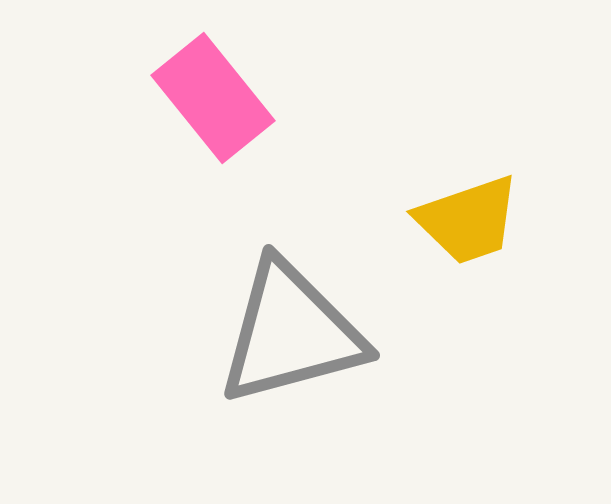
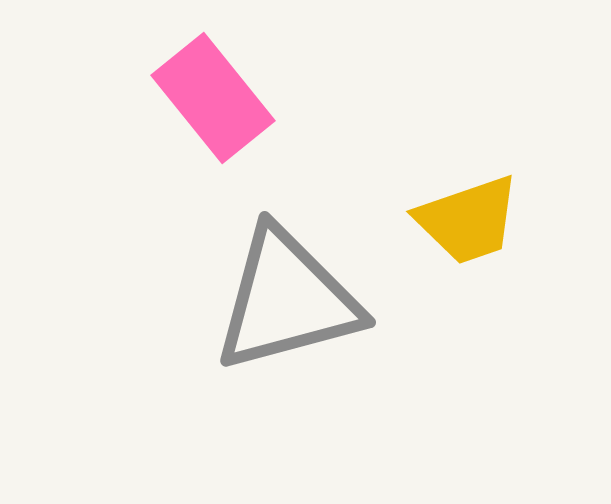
gray triangle: moved 4 px left, 33 px up
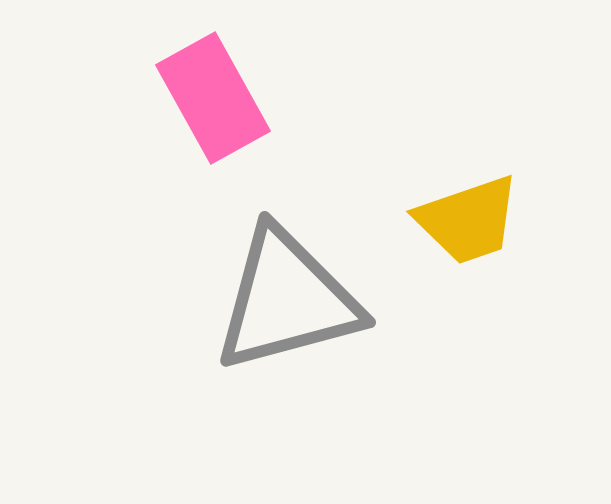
pink rectangle: rotated 10 degrees clockwise
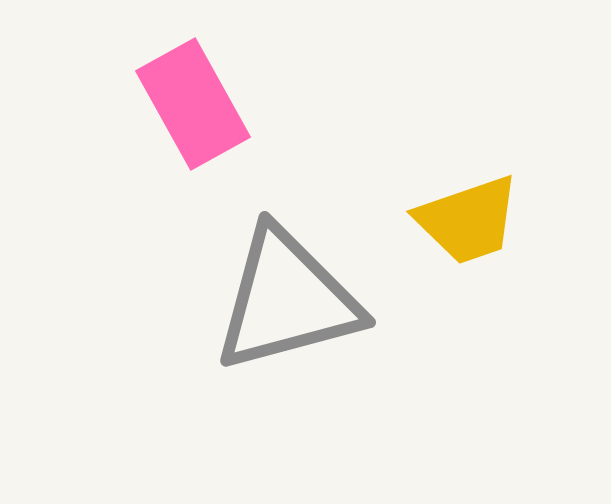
pink rectangle: moved 20 px left, 6 px down
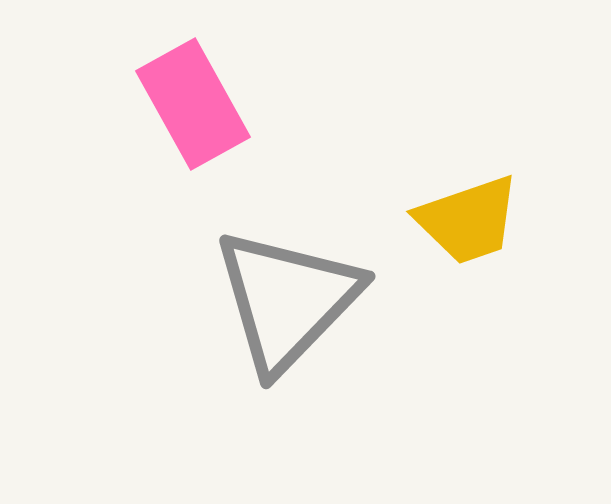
gray triangle: rotated 31 degrees counterclockwise
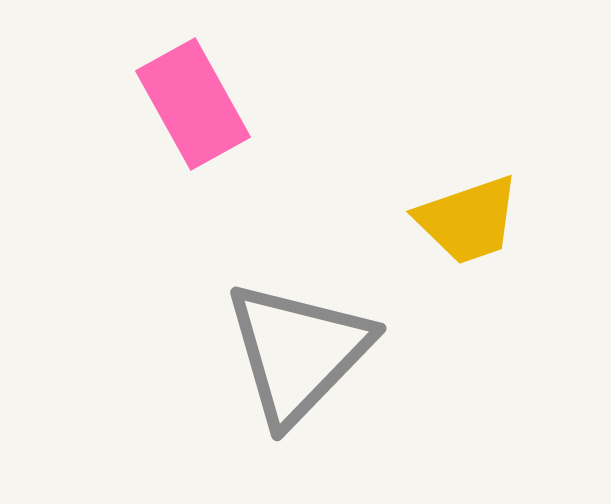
gray triangle: moved 11 px right, 52 px down
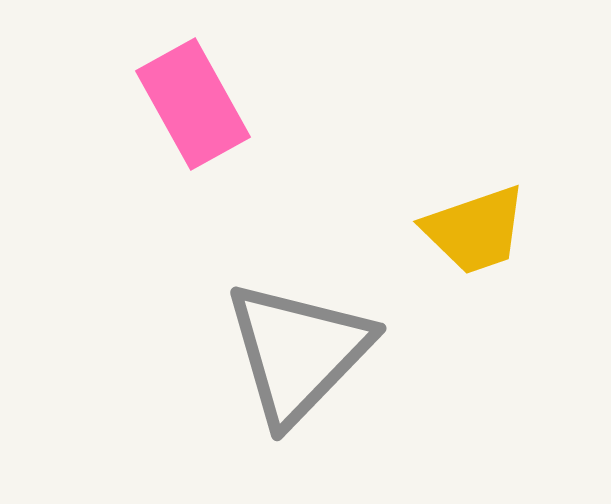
yellow trapezoid: moved 7 px right, 10 px down
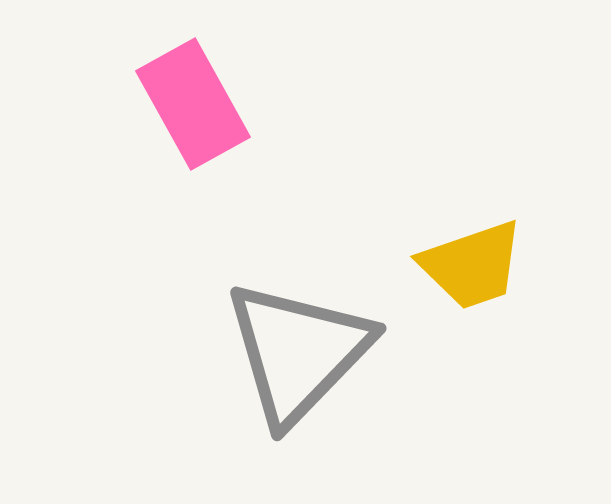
yellow trapezoid: moved 3 px left, 35 px down
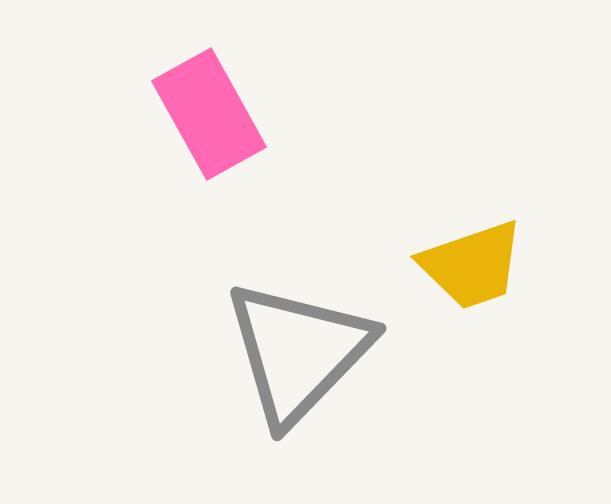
pink rectangle: moved 16 px right, 10 px down
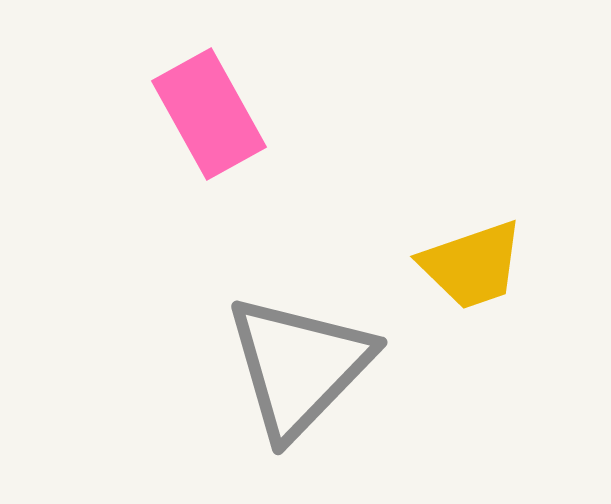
gray triangle: moved 1 px right, 14 px down
